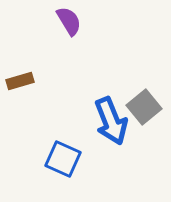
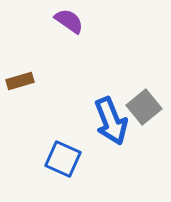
purple semicircle: rotated 24 degrees counterclockwise
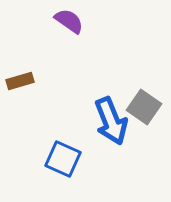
gray square: rotated 16 degrees counterclockwise
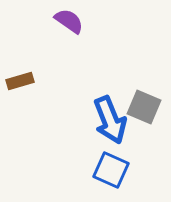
gray square: rotated 12 degrees counterclockwise
blue arrow: moved 1 px left, 1 px up
blue square: moved 48 px right, 11 px down
